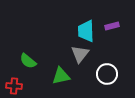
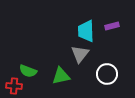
green semicircle: moved 10 px down; rotated 18 degrees counterclockwise
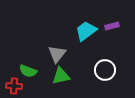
cyan trapezoid: rotated 55 degrees clockwise
gray triangle: moved 23 px left
white circle: moved 2 px left, 4 px up
